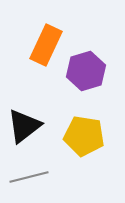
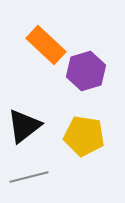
orange rectangle: rotated 72 degrees counterclockwise
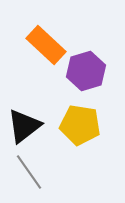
yellow pentagon: moved 4 px left, 11 px up
gray line: moved 5 px up; rotated 69 degrees clockwise
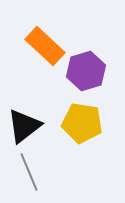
orange rectangle: moved 1 px left, 1 px down
yellow pentagon: moved 2 px right, 2 px up
gray line: rotated 12 degrees clockwise
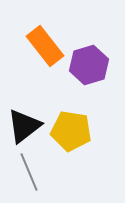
orange rectangle: rotated 9 degrees clockwise
purple hexagon: moved 3 px right, 6 px up
yellow pentagon: moved 11 px left, 8 px down
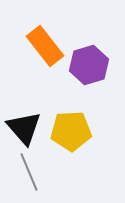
black triangle: moved 2 px down; rotated 33 degrees counterclockwise
yellow pentagon: rotated 12 degrees counterclockwise
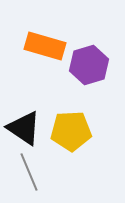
orange rectangle: rotated 36 degrees counterclockwise
black triangle: rotated 15 degrees counterclockwise
